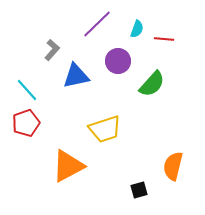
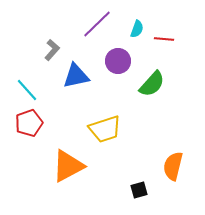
red pentagon: moved 3 px right
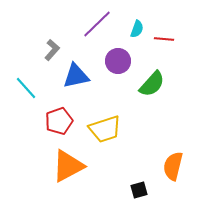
cyan line: moved 1 px left, 2 px up
red pentagon: moved 30 px right, 2 px up
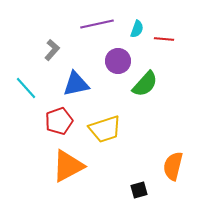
purple line: rotated 32 degrees clockwise
blue triangle: moved 8 px down
green semicircle: moved 7 px left
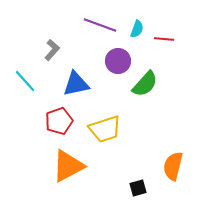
purple line: moved 3 px right, 1 px down; rotated 32 degrees clockwise
cyan line: moved 1 px left, 7 px up
black square: moved 1 px left, 2 px up
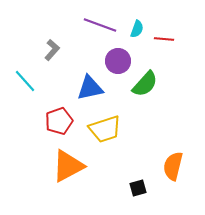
blue triangle: moved 14 px right, 4 px down
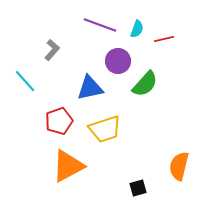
red line: rotated 18 degrees counterclockwise
orange semicircle: moved 6 px right
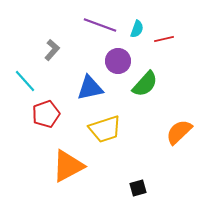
red pentagon: moved 13 px left, 7 px up
orange semicircle: moved 34 px up; rotated 32 degrees clockwise
